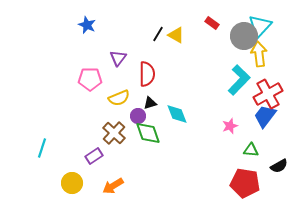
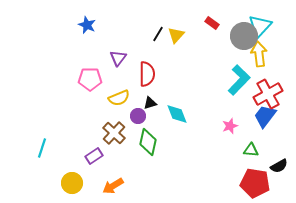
yellow triangle: rotated 42 degrees clockwise
green diamond: moved 9 px down; rotated 32 degrees clockwise
red pentagon: moved 10 px right
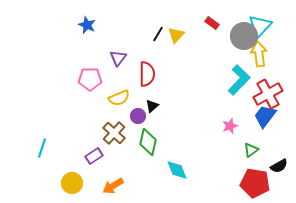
black triangle: moved 2 px right, 3 px down; rotated 24 degrees counterclockwise
cyan diamond: moved 56 px down
green triangle: rotated 42 degrees counterclockwise
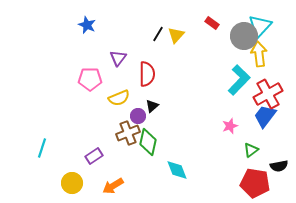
brown cross: moved 14 px right; rotated 25 degrees clockwise
black semicircle: rotated 18 degrees clockwise
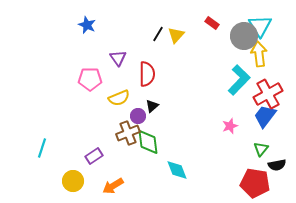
cyan triangle: rotated 15 degrees counterclockwise
purple triangle: rotated 12 degrees counterclockwise
green diamond: rotated 20 degrees counterclockwise
green triangle: moved 10 px right, 1 px up; rotated 14 degrees counterclockwise
black semicircle: moved 2 px left, 1 px up
yellow circle: moved 1 px right, 2 px up
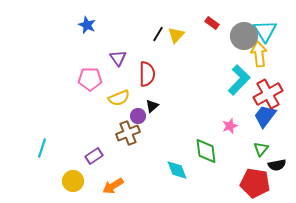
cyan triangle: moved 5 px right, 5 px down
green diamond: moved 58 px right, 9 px down
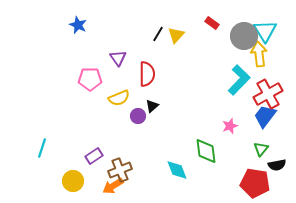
blue star: moved 9 px left
brown cross: moved 8 px left, 37 px down
